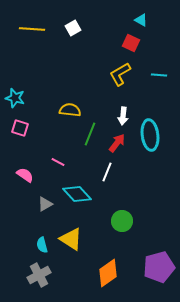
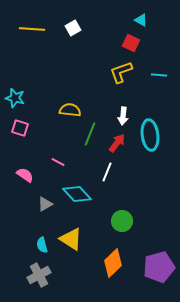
yellow L-shape: moved 1 px right, 2 px up; rotated 10 degrees clockwise
orange diamond: moved 5 px right, 10 px up; rotated 8 degrees counterclockwise
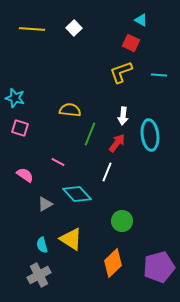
white square: moved 1 px right; rotated 14 degrees counterclockwise
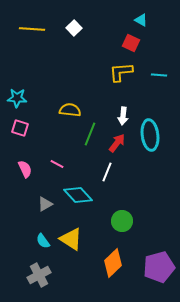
yellow L-shape: rotated 15 degrees clockwise
cyan star: moved 2 px right; rotated 12 degrees counterclockwise
pink line: moved 1 px left, 2 px down
pink semicircle: moved 6 px up; rotated 30 degrees clockwise
cyan diamond: moved 1 px right, 1 px down
cyan semicircle: moved 1 px right, 4 px up; rotated 21 degrees counterclockwise
